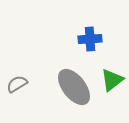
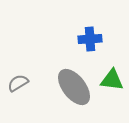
green triangle: rotated 45 degrees clockwise
gray semicircle: moved 1 px right, 1 px up
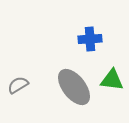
gray semicircle: moved 2 px down
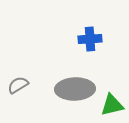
green triangle: moved 25 px down; rotated 20 degrees counterclockwise
gray ellipse: moved 1 px right, 2 px down; rotated 54 degrees counterclockwise
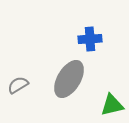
gray ellipse: moved 6 px left, 10 px up; rotated 57 degrees counterclockwise
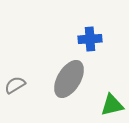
gray semicircle: moved 3 px left
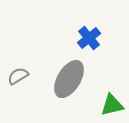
blue cross: moved 1 px left, 1 px up; rotated 35 degrees counterclockwise
gray semicircle: moved 3 px right, 9 px up
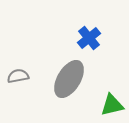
gray semicircle: rotated 20 degrees clockwise
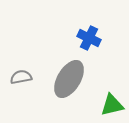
blue cross: rotated 25 degrees counterclockwise
gray semicircle: moved 3 px right, 1 px down
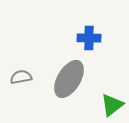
blue cross: rotated 25 degrees counterclockwise
green triangle: rotated 25 degrees counterclockwise
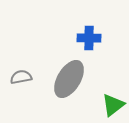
green triangle: moved 1 px right
